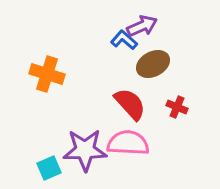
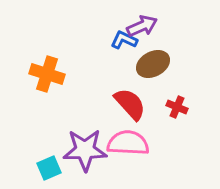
blue L-shape: rotated 16 degrees counterclockwise
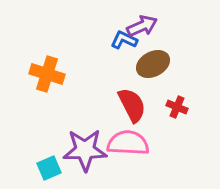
red semicircle: moved 2 px right, 1 px down; rotated 15 degrees clockwise
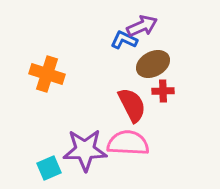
red cross: moved 14 px left, 16 px up; rotated 25 degrees counterclockwise
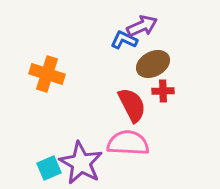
purple star: moved 4 px left, 13 px down; rotated 30 degrees clockwise
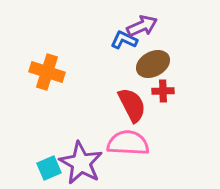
orange cross: moved 2 px up
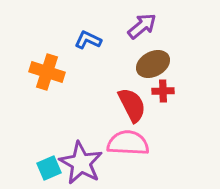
purple arrow: rotated 16 degrees counterclockwise
blue L-shape: moved 36 px left
